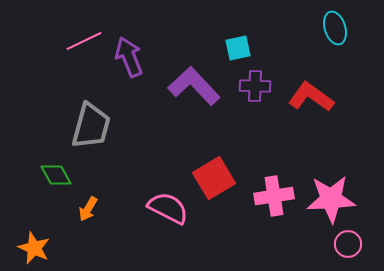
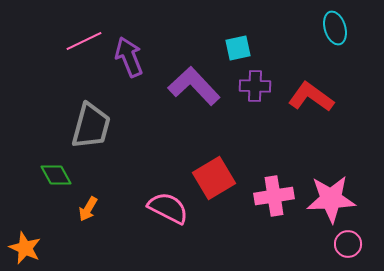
orange star: moved 9 px left
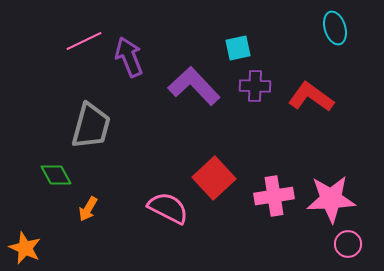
red square: rotated 12 degrees counterclockwise
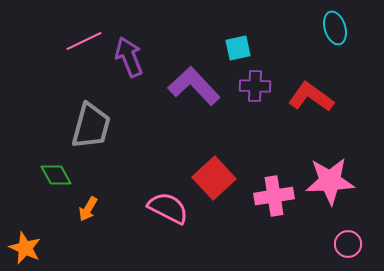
pink star: moved 1 px left, 18 px up
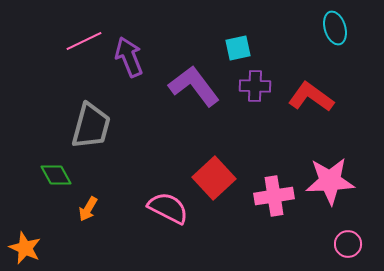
purple L-shape: rotated 6 degrees clockwise
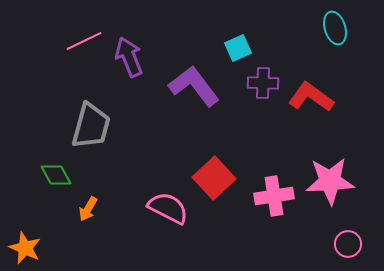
cyan square: rotated 12 degrees counterclockwise
purple cross: moved 8 px right, 3 px up
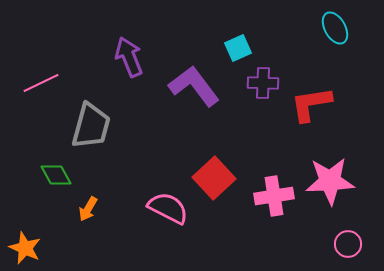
cyan ellipse: rotated 12 degrees counterclockwise
pink line: moved 43 px left, 42 px down
red L-shape: moved 7 px down; rotated 45 degrees counterclockwise
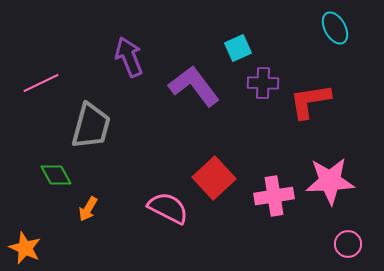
red L-shape: moved 1 px left, 3 px up
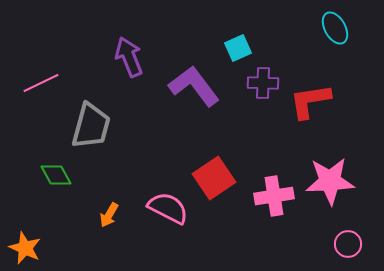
red square: rotated 9 degrees clockwise
orange arrow: moved 21 px right, 6 px down
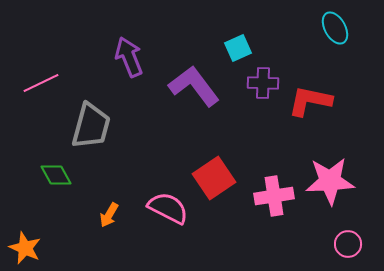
red L-shape: rotated 21 degrees clockwise
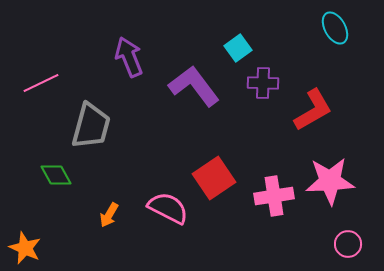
cyan square: rotated 12 degrees counterclockwise
red L-shape: moved 3 px right, 9 px down; rotated 138 degrees clockwise
